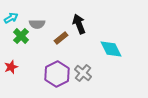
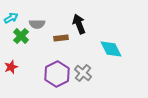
brown rectangle: rotated 32 degrees clockwise
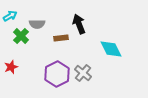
cyan arrow: moved 1 px left, 2 px up
